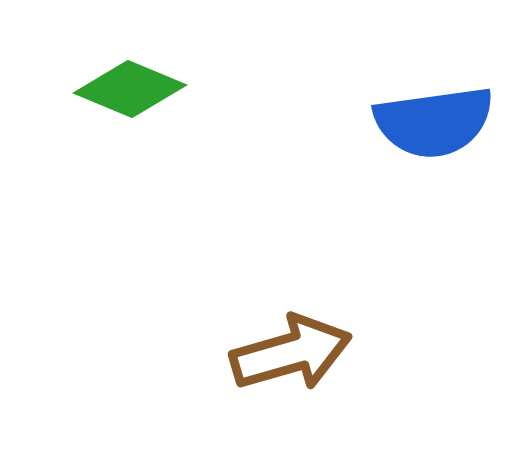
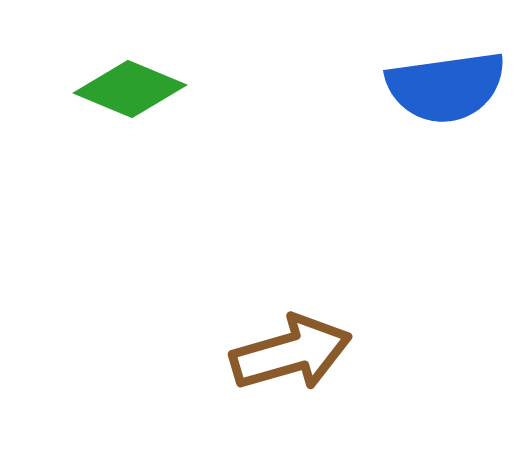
blue semicircle: moved 12 px right, 35 px up
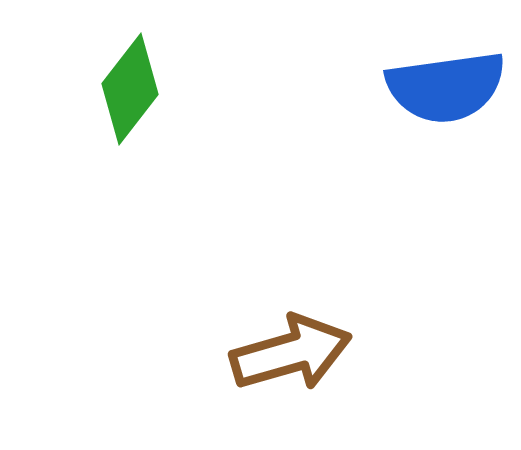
green diamond: rotated 75 degrees counterclockwise
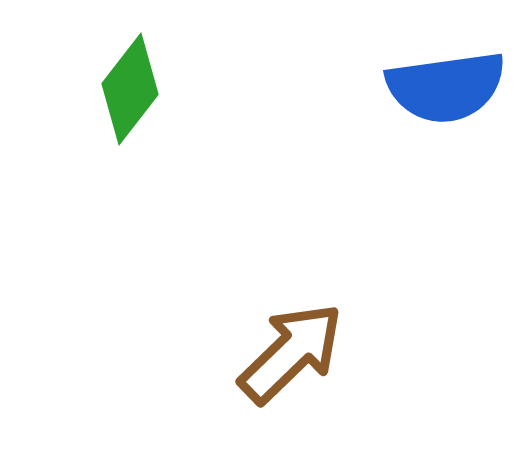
brown arrow: rotated 28 degrees counterclockwise
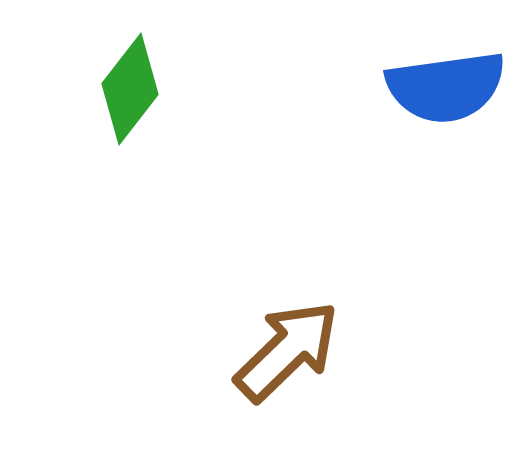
brown arrow: moved 4 px left, 2 px up
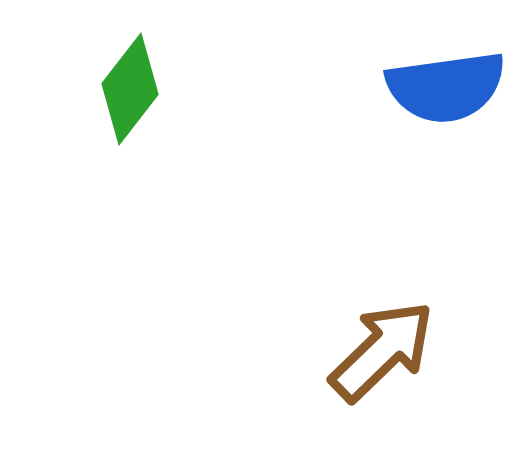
brown arrow: moved 95 px right
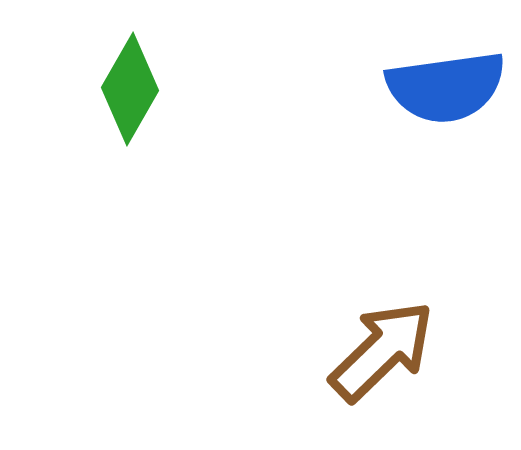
green diamond: rotated 8 degrees counterclockwise
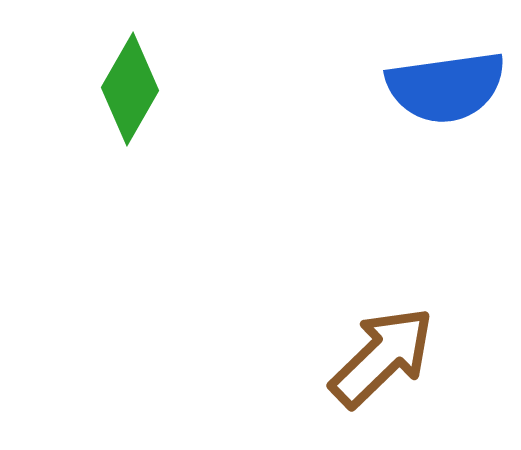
brown arrow: moved 6 px down
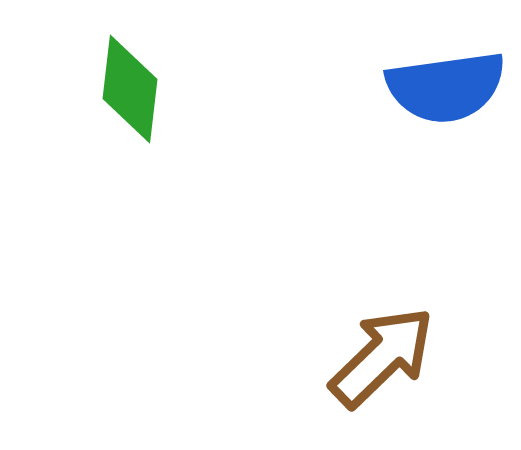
green diamond: rotated 23 degrees counterclockwise
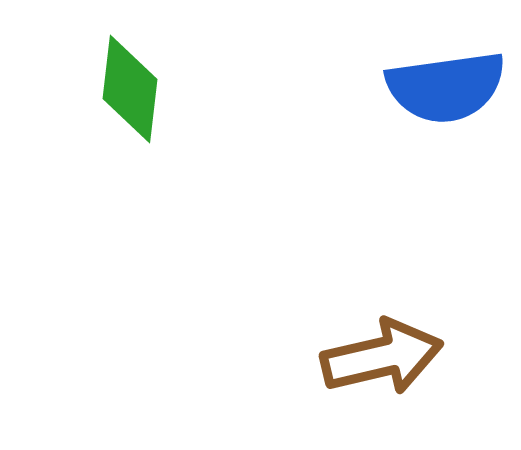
brown arrow: rotated 31 degrees clockwise
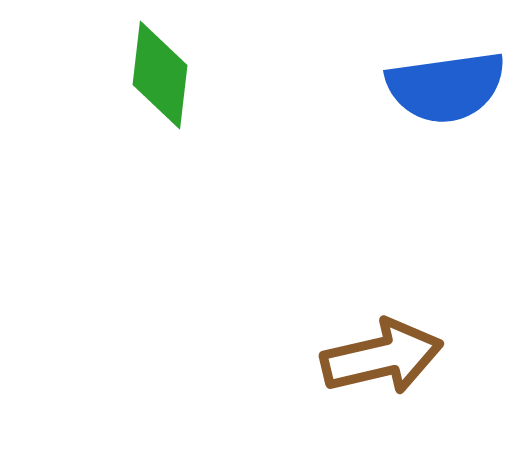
green diamond: moved 30 px right, 14 px up
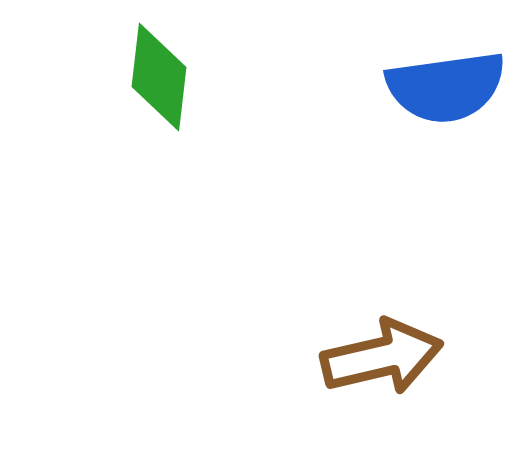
green diamond: moved 1 px left, 2 px down
